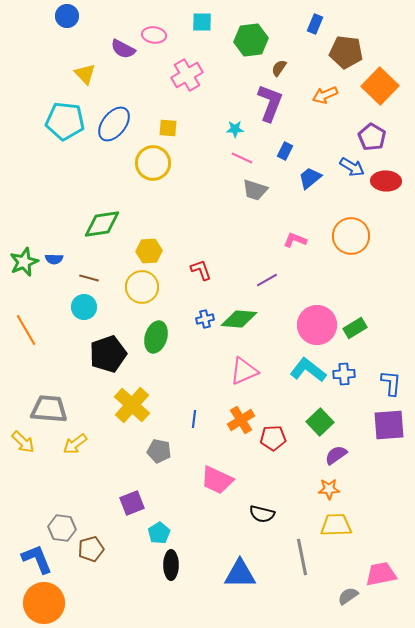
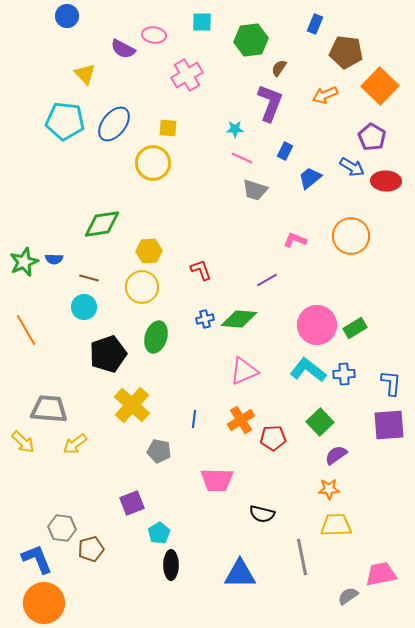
pink trapezoid at (217, 480): rotated 24 degrees counterclockwise
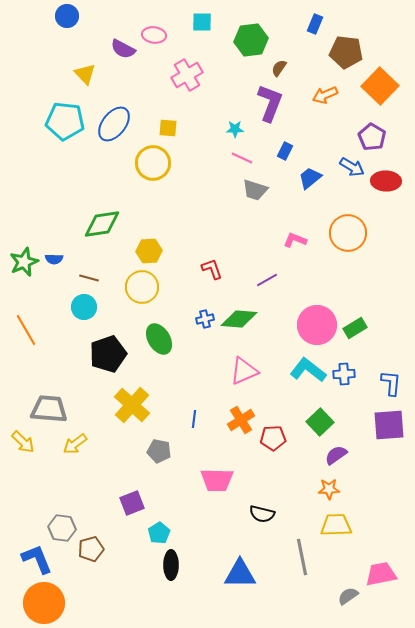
orange circle at (351, 236): moved 3 px left, 3 px up
red L-shape at (201, 270): moved 11 px right, 1 px up
green ellipse at (156, 337): moved 3 px right, 2 px down; rotated 48 degrees counterclockwise
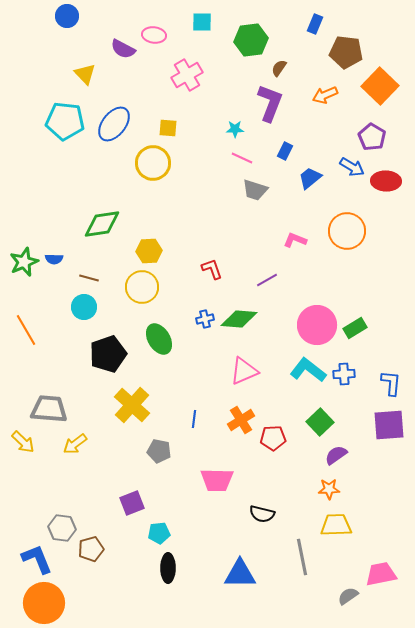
orange circle at (348, 233): moved 1 px left, 2 px up
cyan pentagon at (159, 533): rotated 25 degrees clockwise
black ellipse at (171, 565): moved 3 px left, 3 px down
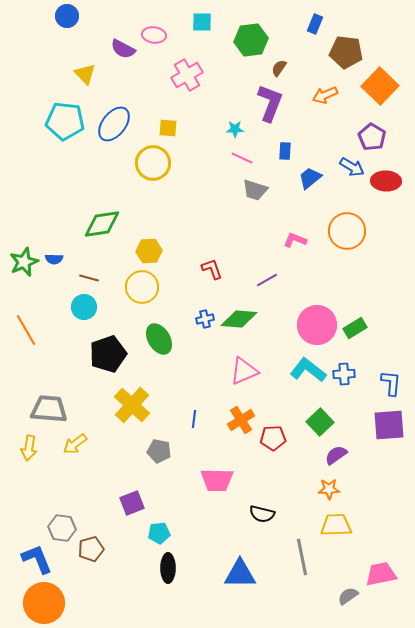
blue rectangle at (285, 151): rotated 24 degrees counterclockwise
yellow arrow at (23, 442): moved 6 px right, 6 px down; rotated 55 degrees clockwise
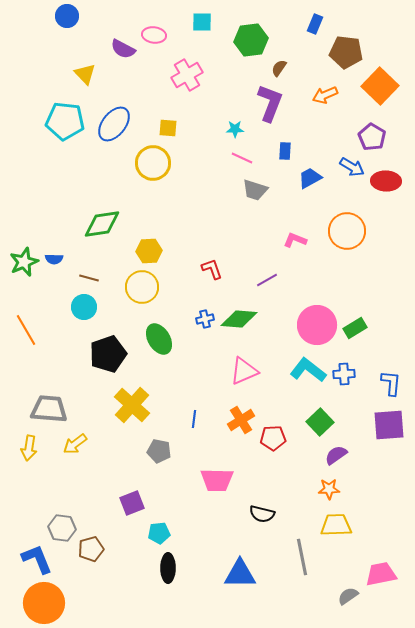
blue trapezoid at (310, 178): rotated 10 degrees clockwise
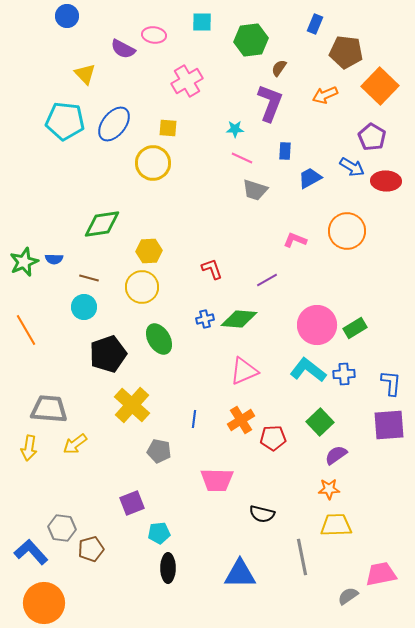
pink cross at (187, 75): moved 6 px down
blue L-shape at (37, 559): moved 6 px left, 7 px up; rotated 20 degrees counterclockwise
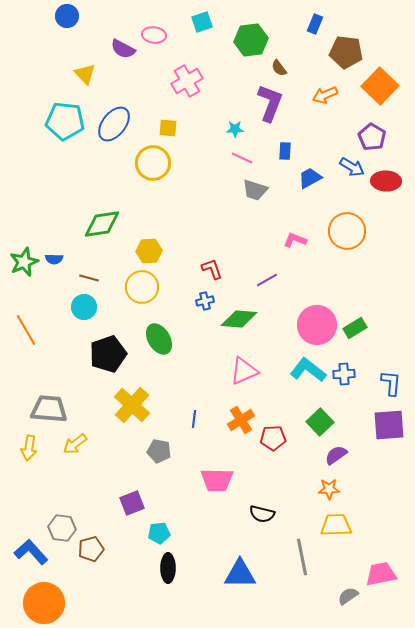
cyan square at (202, 22): rotated 20 degrees counterclockwise
brown semicircle at (279, 68): rotated 72 degrees counterclockwise
blue cross at (205, 319): moved 18 px up
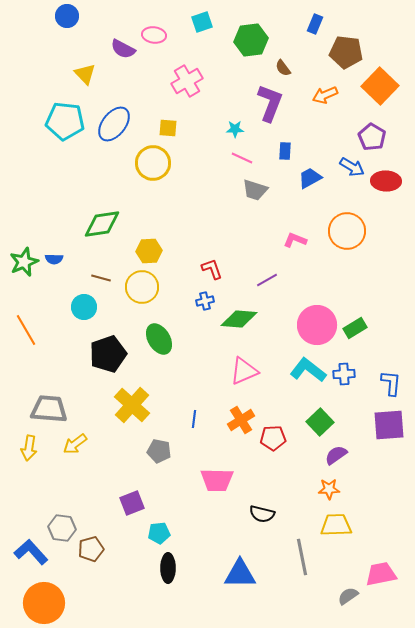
brown semicircle at (279, 68): moved 4 px right
brown line at (89, 278): moved 12 px right
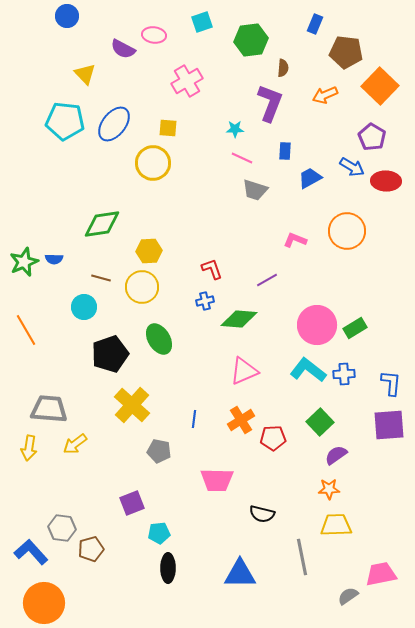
brown semicircle at (283, 68): rotated 138 degrees counterclockwise
black pentagon at (108, 354): moved 2 px right
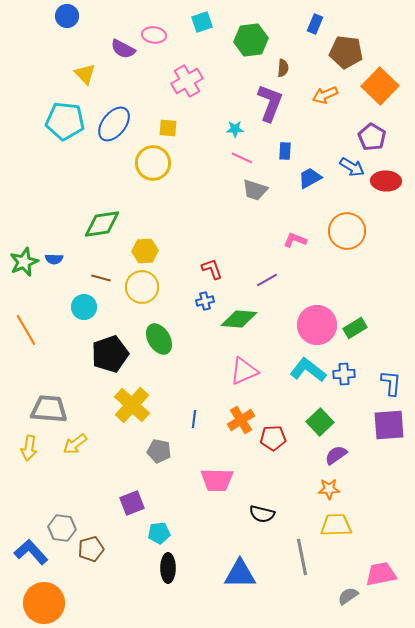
yellow hexagon at (149, 251): moved 4 px left
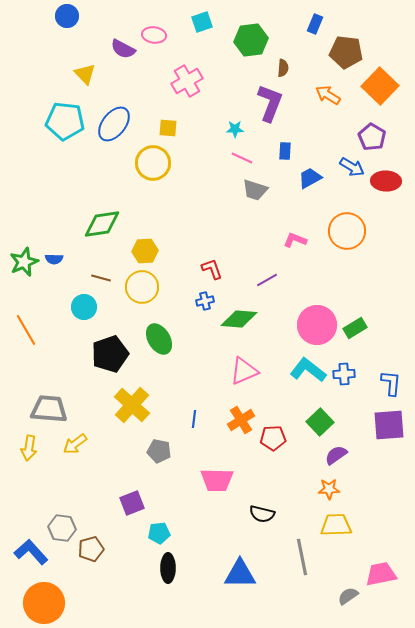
orange arrow at (325, 95): moved 3 px right; rotated 55 degrees clockwise
